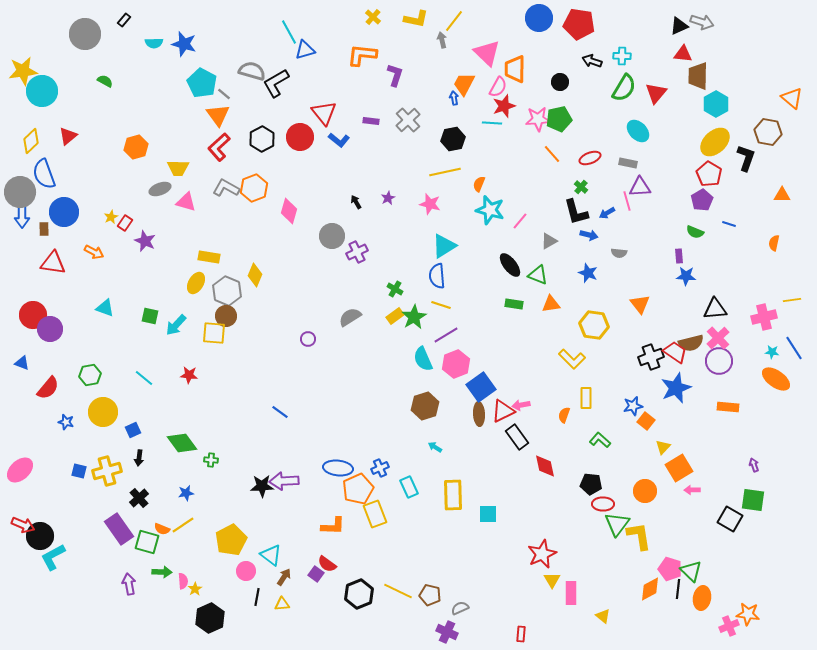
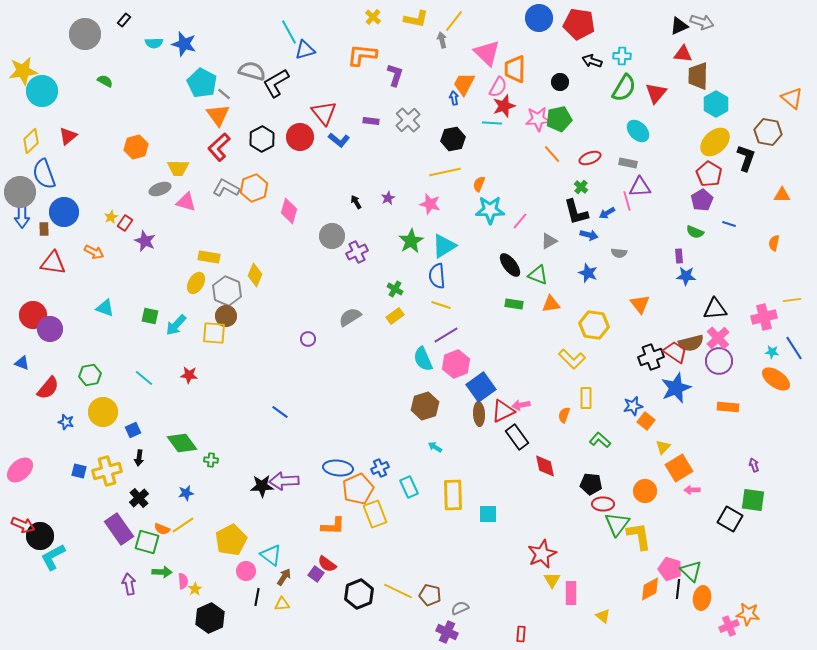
cyan star at (490, 210): rotated 16 degrees counterclockwise
green star at (414, 317): moved 3 px left, 76 px up
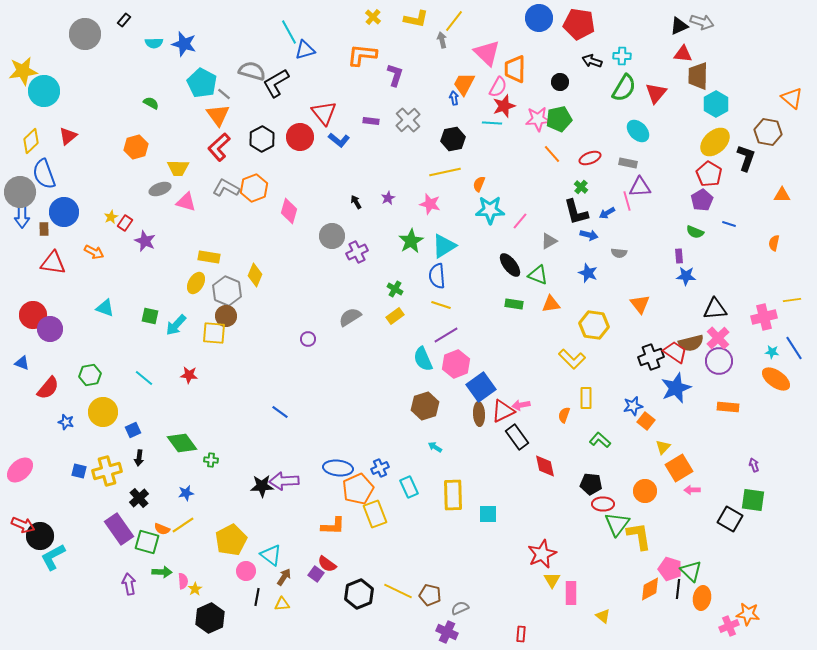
green semicircle at (105, 81): moved 46 px right, 22 px down
cyan circle at (42, 91): moved 2 px right
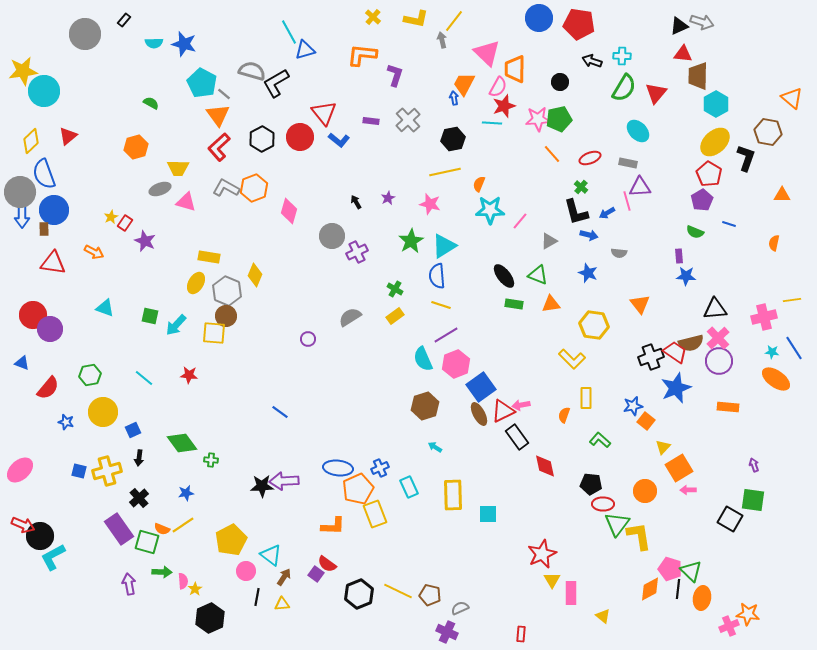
blue circle at (64, 212): moved 10 px left, 2 px up
black ellipse at (510, 265): moved 6 px left, 11 px down
brown ellipse at (479, 414): rotated 25 degrees counterclockwise
pink arrow at (692, 490): moved 4 px left
